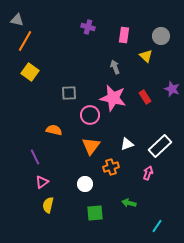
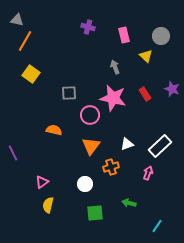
pink rectangle: rotated 21 degrees counterclockwise
yellow square: moved 1 px right, 2 px down
red rectangle: moved 3 px up
purple line: moved 22 px left, 4 px up
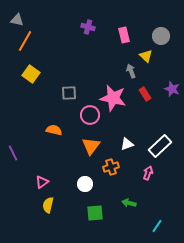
gray arrow: moved 16 px right, 4 px down
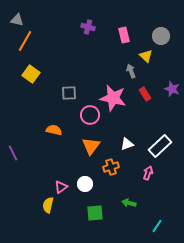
pink triangle: moved 19 px right, 5 px down
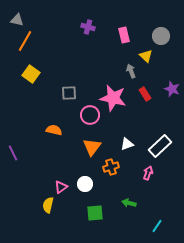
orange triangle: moved 1 px right, 1 px down
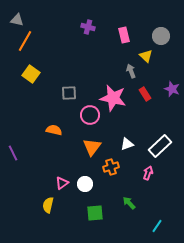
pink triangle: moved 1 px right, 4 px up
green arrow: rotated 32 degrees clockwise
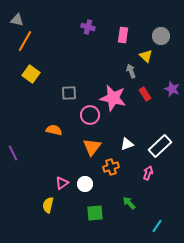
pink rectangle: moved 1 px left; rotated 21 degrees clockwise
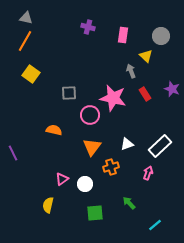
gray triangle: moved 9 px right, 2 px up
pink triangle: moved 4 px up
cyan line: moved 2 px left, 1 px up; rotated 16 degrees clockwise
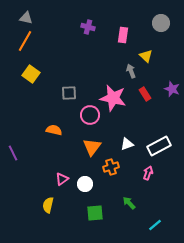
gray circle: moved 13 px up
white rectangle: moved 1 px left; rotated 15 degrees clockwise
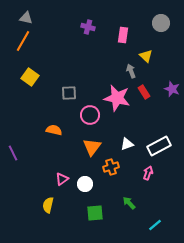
orange line: moved 2 px left
yellow square: moved 1 px left, 3 px down
red rectangle: moved 1 px left, 2 px up
pink star: moved 4 px right
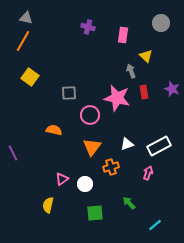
red rectangle: rotated 24 degrees clockwise
